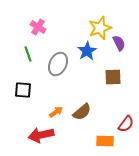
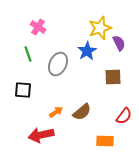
red semicircle: moved 2 px left, 8 px up
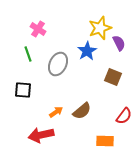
pink cross: moved 2 px down
brown square: rotated 24 degrees clockwise
brown semicircle: moved 1 px up
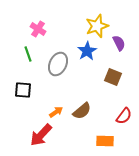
yellow star: moved 3 px left, 2 px up
red arrow: rotated 35 degrees counterclockwise
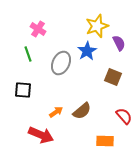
gray ellipse: moved 3 px right, 1 px up
red semicircle: rotated 78 degrees counterclockwise
red arrow: rotated 110 degrees counterclockwise
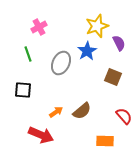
pink cross: moved 1 px right, 2 px up; rotated 28 degrees clockwise
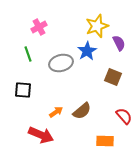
gray ellipse: rotated 50 degrees clockwise
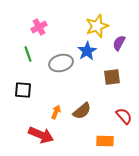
purple semicircle: rotated 126 degrees counterclockwise
brown square: moved 1 px left; rotated 30 degrees counterclockwise
orange arrow: rotated 32 degrees counterclockwise
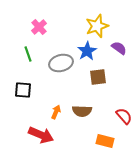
pink cross: rotated 14 degrees counterclockwise
purple semicircle: moved 5 px down; rotated 98 degrees clockwise
brown square: moved 14 px left
brown semicircle: rotated 42 degrees clockwise
orange rectangle: rotated 12 degrees clockwise
